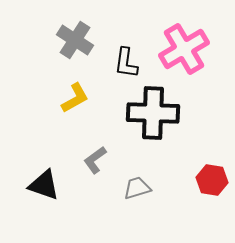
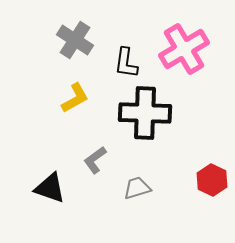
black cross: moved 8 px left
red hexagon: rotated 16 degrees clockwise
black triangle: moved 6 px right, 3 px down
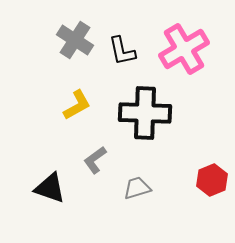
black L-shape: moved 4 px left, 12 px up; rotated 20 degrees counterclockwise
yellow L-shape: moved 2 px right, 7 px down
red hexagon: rotated 12 degrees clockwise
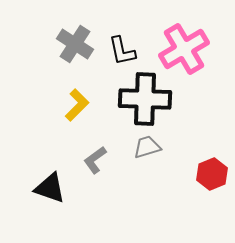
gray cross: moved 4 px down
yellow L-shape: rotated 16 degrees counterclockwise
black cross: moved 14 px up
red hexagon: moved 6 px up
gray trapezoid: moved 10 px right, 41 px up
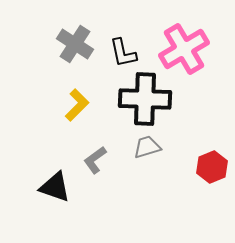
black L-shape: moved 1 px right, 2 px down
red hexagon: moved 7 px up
black triangle: moved 5 px right, 1 px up
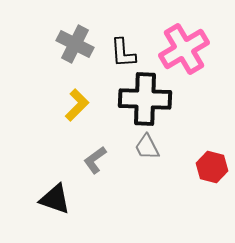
gray cross: rotated 6 degrees counterclockwise
black L-shape: rotated 8 degrees clockwise
gray trapezoid: rotated 100 degrees counterclockwise
red hexagon: rotated 24 degrees counterclockwise
black triangle: moved 12 px down
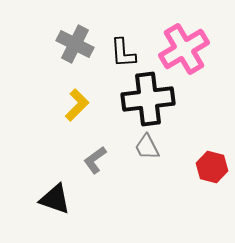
black cross: moved 3 px right; rotated 9 degrees counterclockwise
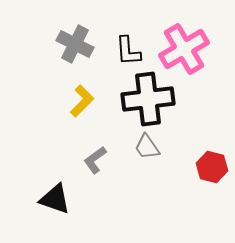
black L-shape: moved 5 px right, 2 px up
yellow L-shape: moved 5 px right, 4 px up
gray trapezoid: rotated 8 degrees counterclockwise
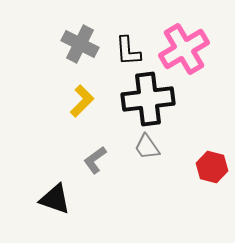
gray cross: moved 5 px right
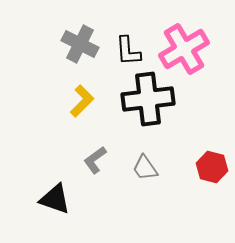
gray trapezoid: moved 2 px left, 21 px down
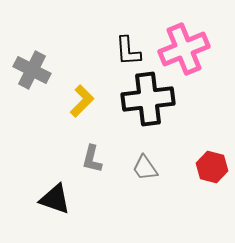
gray cross: moved 48 px left, 26 px down
pink cross: rotated 9 degrees clockwise
gray L-shape: moved 3 px left, 1 px up; rotated 40 degrees counterclockwise
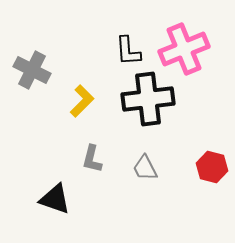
gray trapezoid: rotated 8 degrees clockwise
